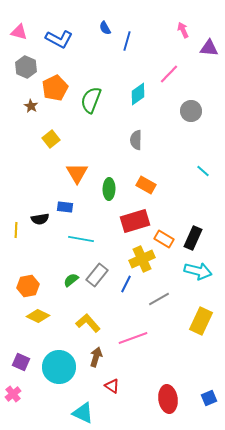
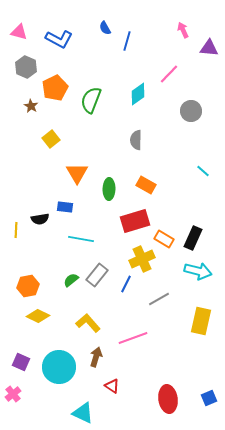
yellow rectangle at (201, 321): rotated 12 degrees counterclockwise
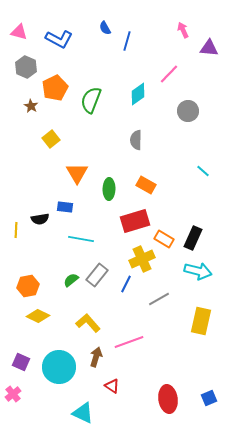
gray circle at (191, 111): moved 3 px left
pink line at (133, 338): moved 4 px left, 4 px down
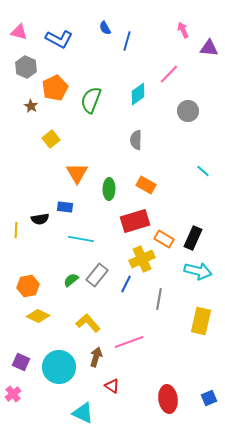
gray line at (159, 299): rotated 50 degrees counterclockwise
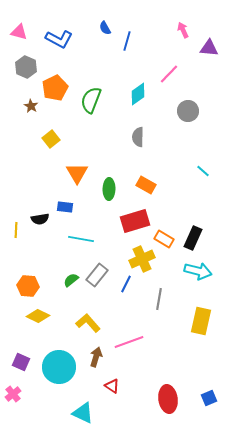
gray semicircle at (136, 140): moved 2 px right, 3 px up
orange hexagon at (28, 286): rotated 15 degrees clockwise
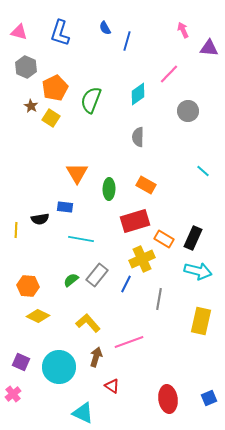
blue L-shape at (59, 39): moved 1 px right, 6 px up; rotated 80 degrees clockwise
yellow square at (51, 139): moved 21 px up; rotated 18 degrees counterclockwise
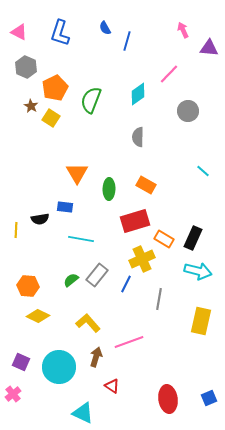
pink triangle at (19, 32): rotated 12 degrees clockwise
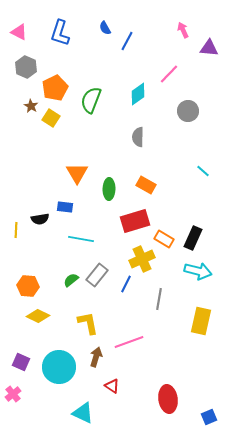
blue line at (127, 41): rotated 12 degrees clockwise
yellow L-shape at (88, 323): rotated 30 degrees clockwise
blue square at (209, 398): moved 19 px down
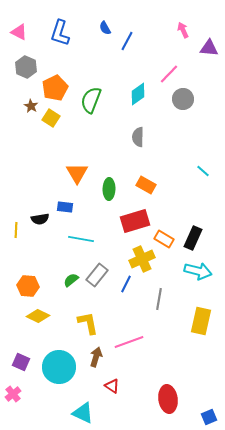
gray circle at (188, 111): moved 5 px left, 12 px up
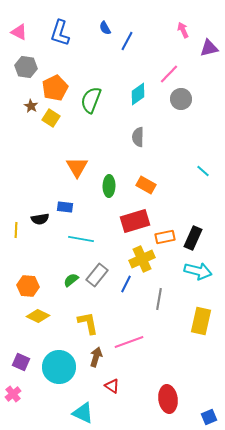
purple triangle at (209, 48): rotated 18 degrees counterclockwise
gray hexagon at (26, 67): rotated 15 degrees counterclockwise
gray circle at (183, 99): moved 2 px left
orange triangle at (77, 173): moved 6 px up
green ellipse at (109, 189): moved 3 px up
orange rectangle at (164, 239): moved 1 px right, 2 px up; rotated 42 degrees counterclockwise
